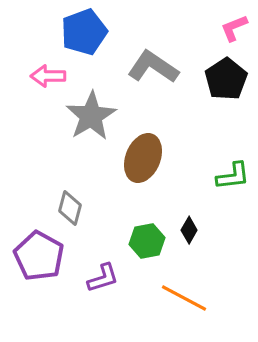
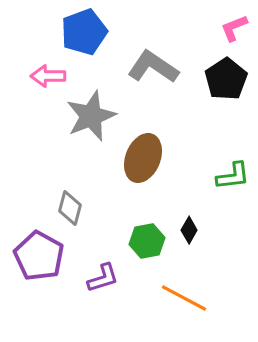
gray star: rotated 9 degrees clockwise
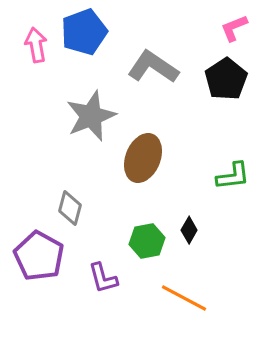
pink arrow: moved 12 px left, 31 px up; rotated 80 degrees clockwise
purple L-shape: rotated 92 degrees clockwise
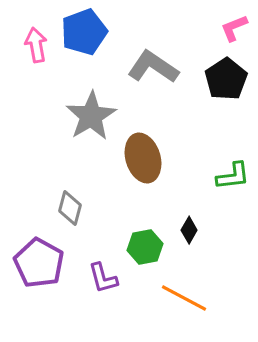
gray star: rotated 9 degrees counterclockwise
brown ellipse: rotated 39 degrees counterclockwise
green hexagon: moved 2 px left, 6 px down
purple pentagon: moved 7 px down
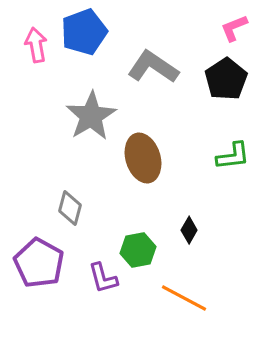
green L-shape: moved 20 px up
green hexagon: moved 7 px left, 3 px down
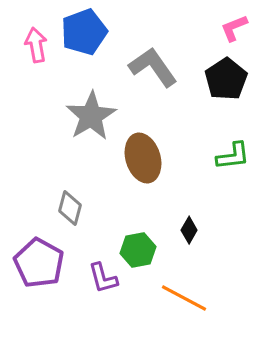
gray L-shape: rotated 21 degrees clockwise
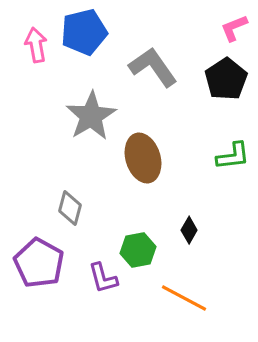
blue pentagon: rotated 6 degrees clockwise
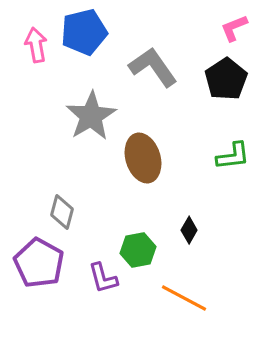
gray diamond: moved 8 px left, 4 px down
